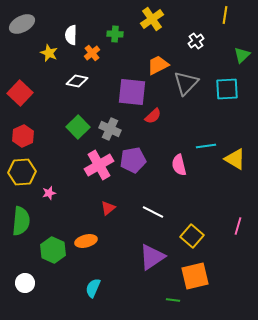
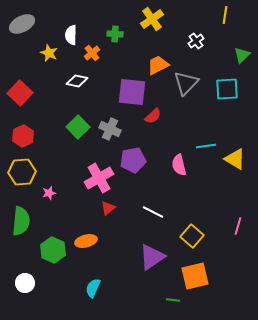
pink cross: moved 13 px down
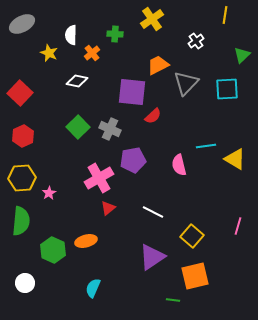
yellow hexagon: moved 6 px down
pink star: rotated 16 degrees counterclockwise
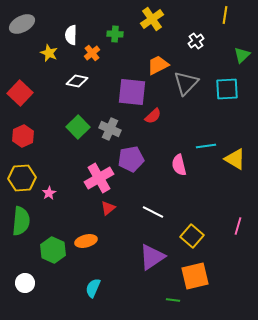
purple pentagon: moved 2 px left, 1 px up
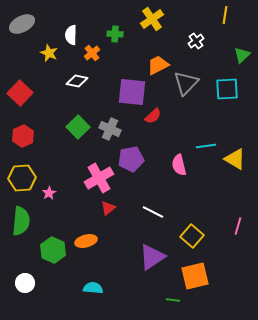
cyan semicircle: rotated 72 degrees clockwise
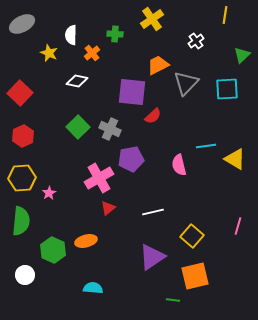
white line: rotated 40 degrees counterclockwise
white circle: moved 8 px up
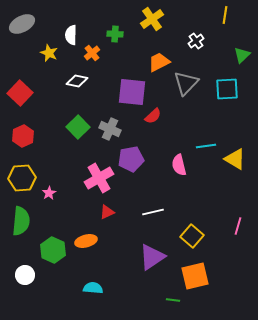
orange trapezoid: moved 1 px right, 3 px up
red triangle: moved 1 px left, 4 px down; rotated 14 degrees clockwise
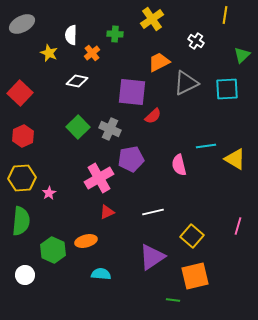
white cross: rotated 21 degrees counterclockwise
gray triangle: rotated 20 degrees clockwise
cyan semicircle: moved 8 px right, 14 px up
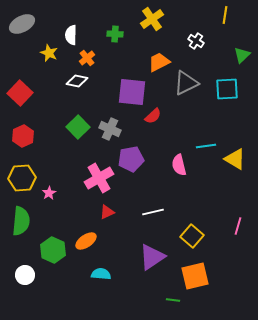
orange cross: moved 5 px left, 5 px down
orange ellipse: rotated 20 degrees counterclockwise
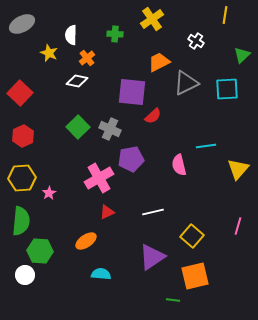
yellow triangle: moved 3 px right, 10 px down; rotated 40 degrees clockwise
green hexagon: moved 13 px left, 1 px down; rotated 20 degrees counterclockwise
